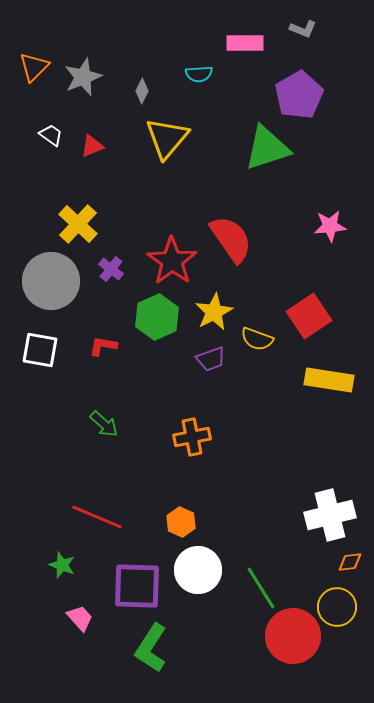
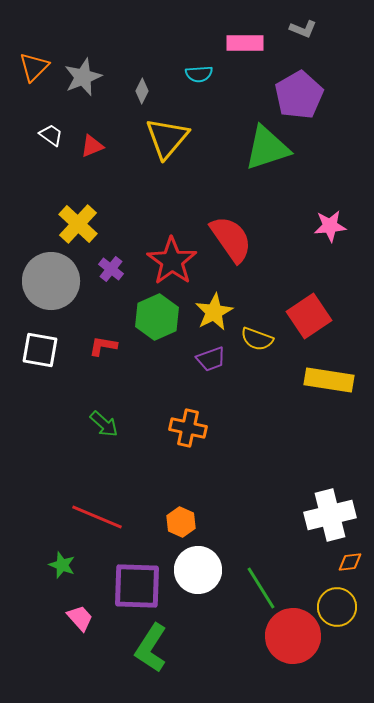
orange cross: moved 4 px left, 9 px up; rotated 24 degrees clockwise
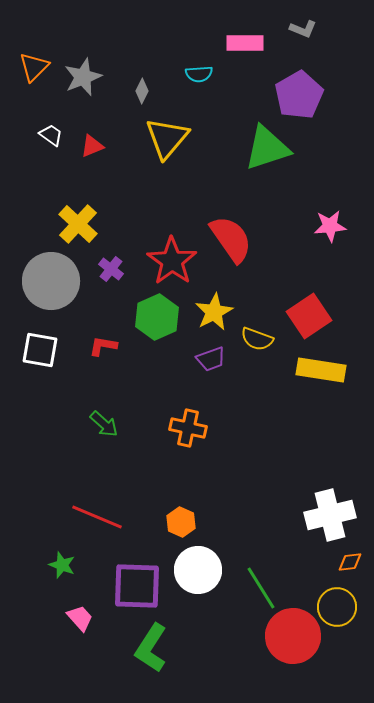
yellow rectangle: moved 8 px left, 10 px up
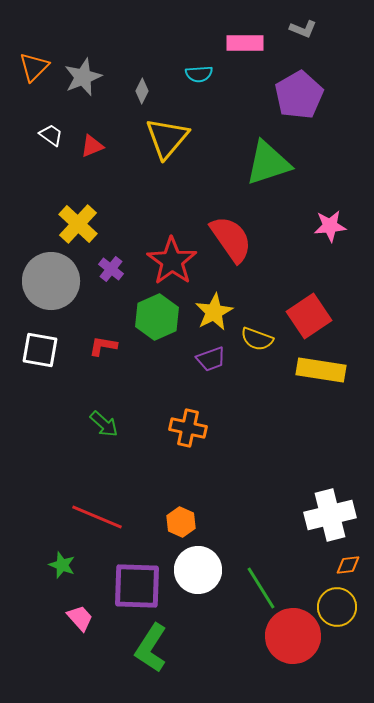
green triangle: moved 1 px right, 15 px down
orange diamond: moved 2 px left, 3 px down
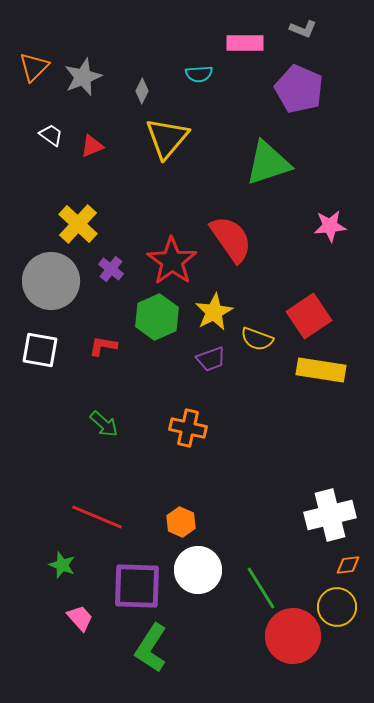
purple pentagon: moved 6 px up; rotated 18 degrees counterclockwise
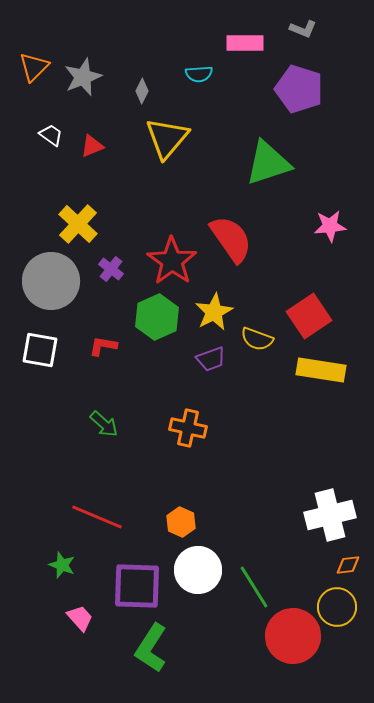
purple pentagon: rotated 6 degrees counterclockwise
green line: moved 7 px left, 1 px up
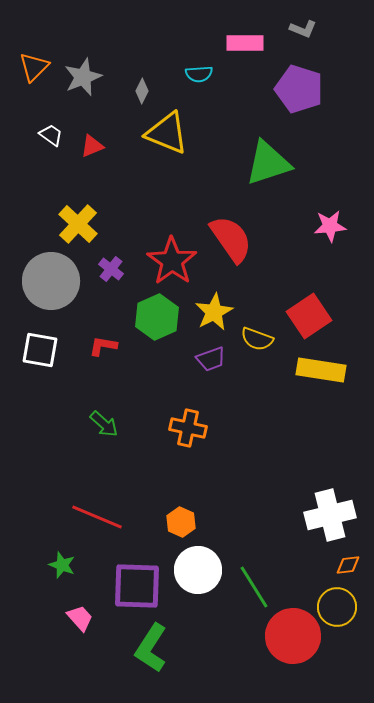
yellow triangle: moved 5 px up; rotated 48 degrees counterclockwise
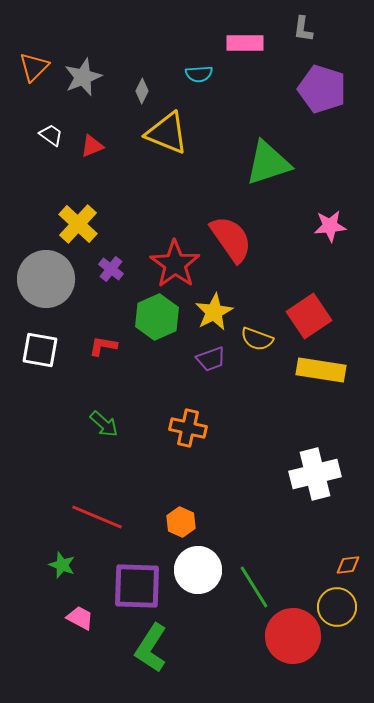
gray L-shape: rotated 76 degrees clockwise
purple pentagon: moved 23 px right
red star: moved 3 px right, 3 px down
gray circle: moved 5 px left, 2 px up
white cross: moved 15 px left, 41 px up
pink trapezoid: rotated 20 degrees counterclockwise
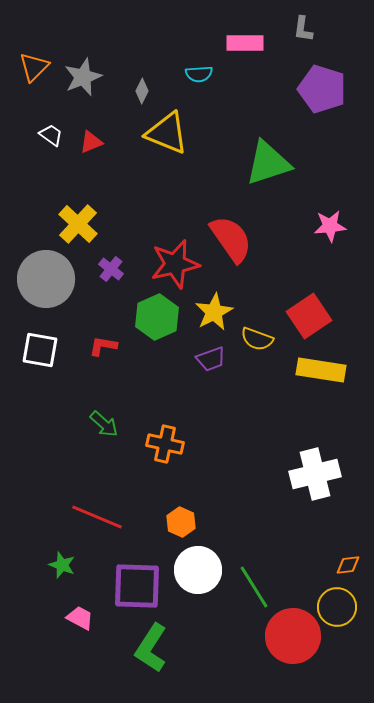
red triangle: moved 1 px left, 4 px up
red star: rotated 24 degrees clockwise
orange cross: moved 23 px left, 16 px down
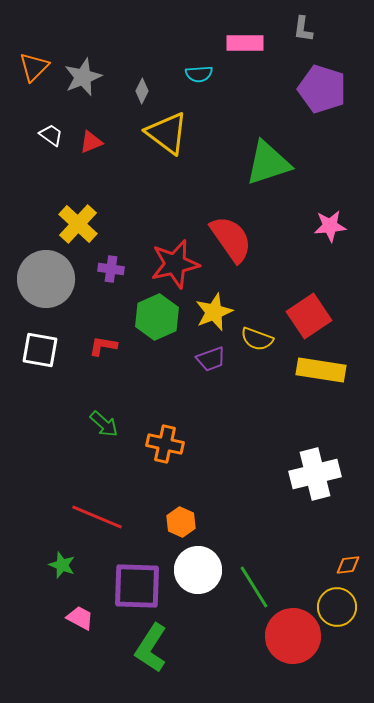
yellow triangle: rotated 15 degrees clockwise
purple cross: rotated 30 degrees counterclockwise
yellow star: rotated 6 degrees clockwise
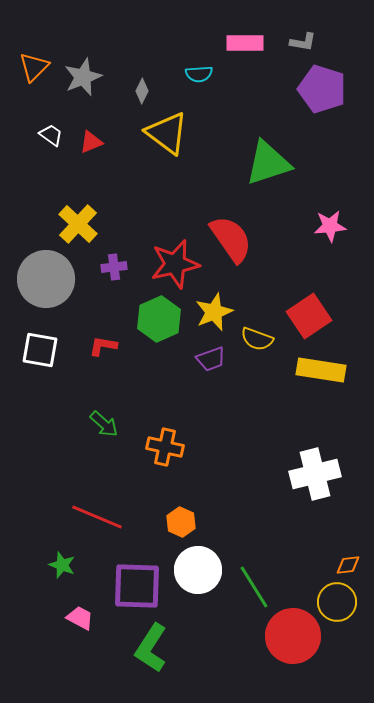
gray L-shape: moved 13 px down; rotated 88 degrees counterclockwise
purple cross: moved 3 px right, 2 px up; rotated 15 degrees counterclockwise
green hexagon: moved 2 px right, 2 px down
orange cross: moved 3 px down
yellow circle: moved 5 px up
